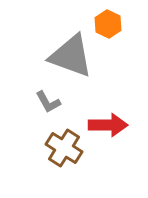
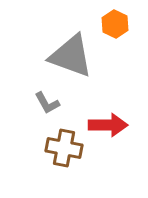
orange hexagon: moved 7 px right
gray L-shape: moved 1 px left, 1 px down
brown cross: rotated 21 degrees counterclockwise
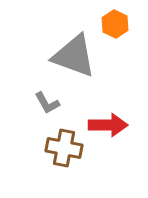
gray triangle: moved 3 px right
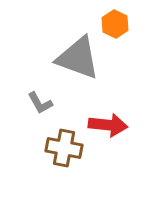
gray triangle: moved 4 px right, 2 px down
gray L-shape: moved 7 px left
red arrow: rotated 6 degrees clockwise
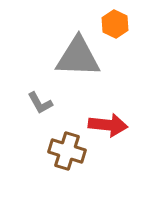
gray triangle: moved 1 px up; rotated 18 degrees counterclockwise
brown cross: moved 3 px right, 3 px down; rotated 6 degrees clockwise
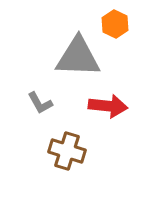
red arrow: moved 19 px up
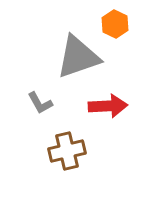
gray triangle: rotated 21 degrees counterclockwise
red arrow: rotated 9 degrees counterclockwise
brown cross: rotated 30 degrees counterclockwise
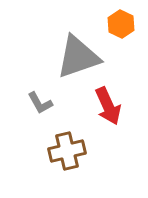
orange hexagon: moved 6 px right
red arrow: rotated 69 degrees clockwise
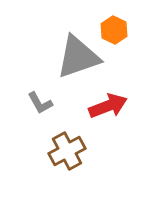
orange hexagon: moved 7 px left, 6 px down
red arrow: rotated 87 degrees counterclockwise
brown cross: rotated 15 degrees counterclockwise
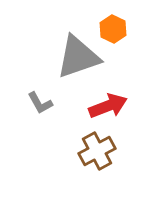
orange hexagon: moved 1 px left, 1 px up
brown cross: moved 30 px right
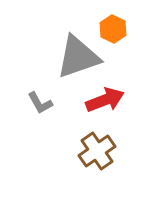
red arrow: moved 3 px left, 6 px up
brown cross: rotated 6 degrees counterclockwise
